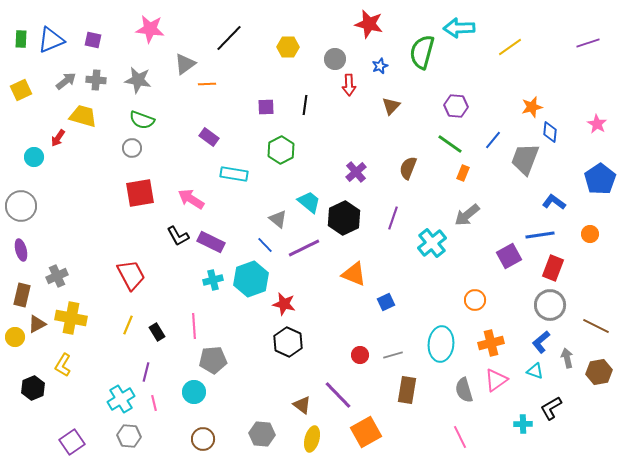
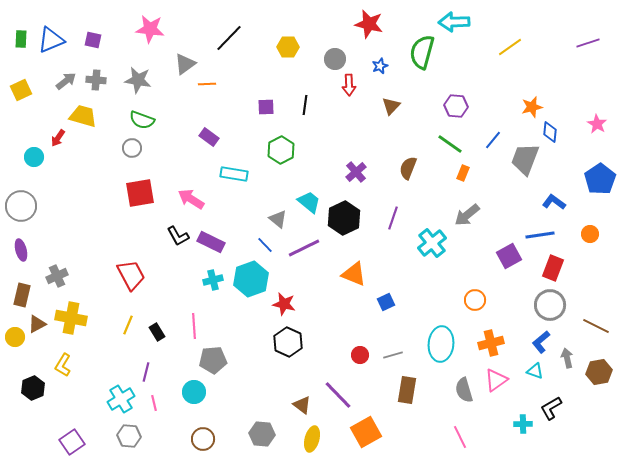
cyan arrow at (459, 28): moved 5 px left, 6 px up
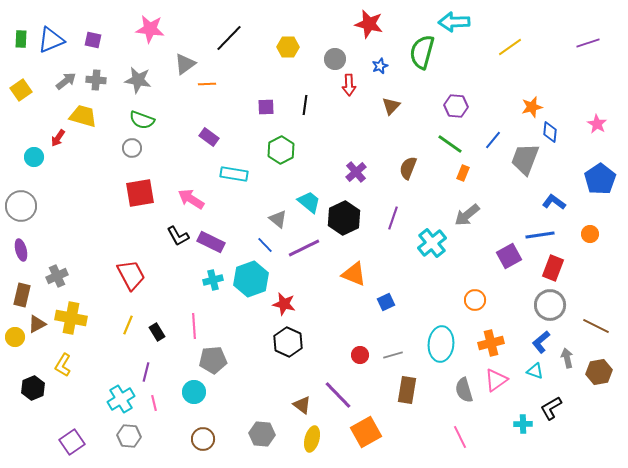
yellow square at (21, 90): rotated 10 degrees counterclockwise
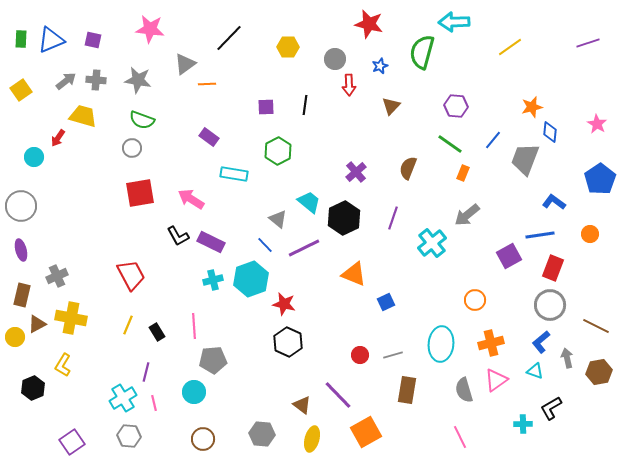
green hexagon at (281, 150): moved 3 px left, 1 px down
cyan cross at (121, 399): moved 2 px right, 1 px up
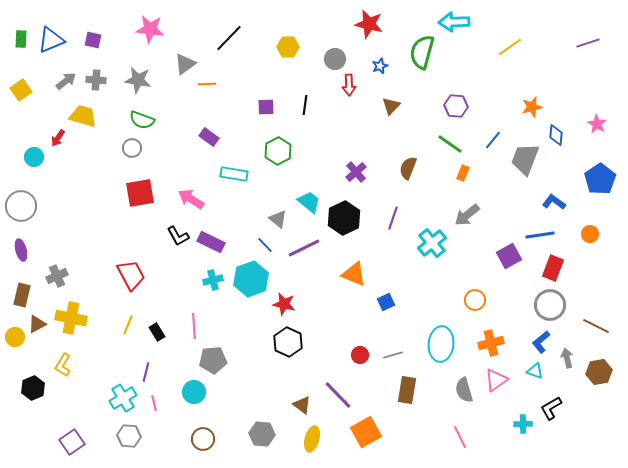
blue diamond at (550, 132): moved 6 px right, 3 px down
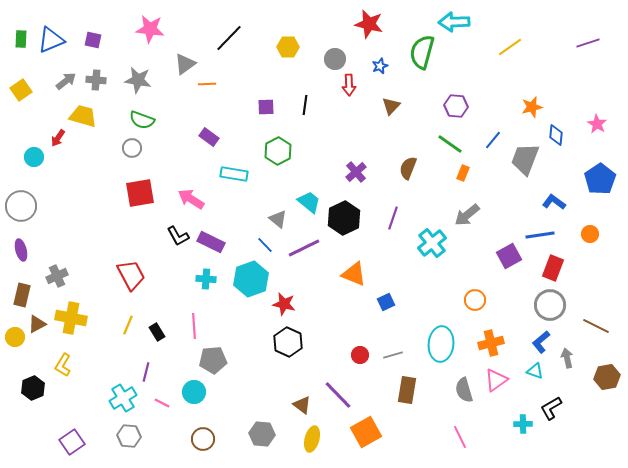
cyan cross at (213, 280): moved 7 px left, 1 px up; rotated 18 degrees clockwise
brown hexagon at (599, 372): moved 8 px right, 5 px down
pink line at (154, 403): moved 8 px right; rotated 49 degrees counterclockwise
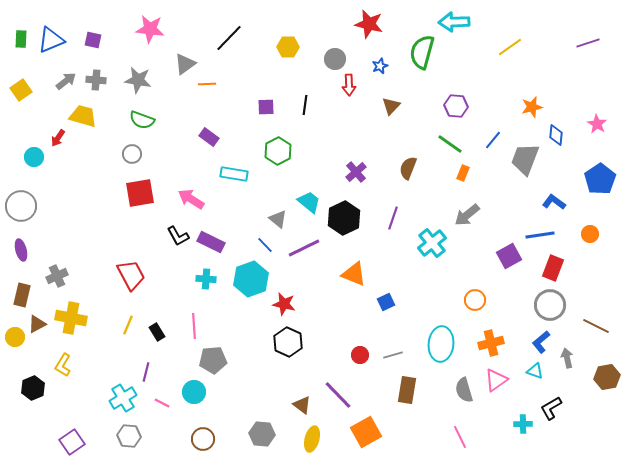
gray circle at (132, 148): moved 6 px down
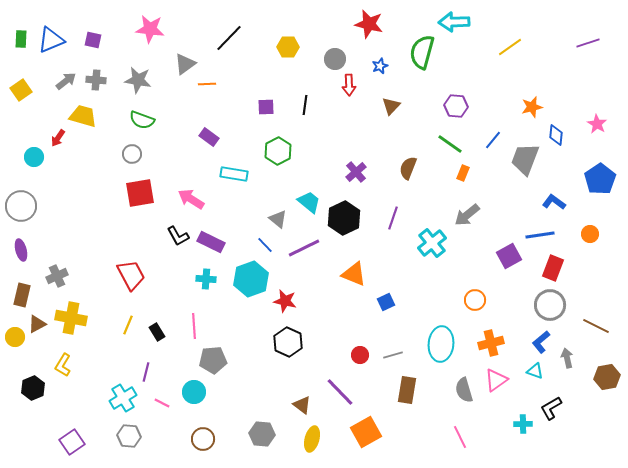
red star at (284, 304): moved 1 px right, 3 px up
purple line at (338, 395): moved 2 px right, 3 px up
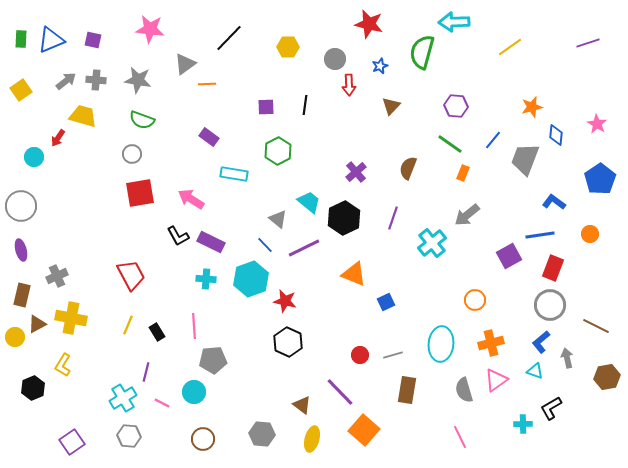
orange square at (366, 432): moved 2 px left, 2 px up; rotated 20 degrees counterclockwise
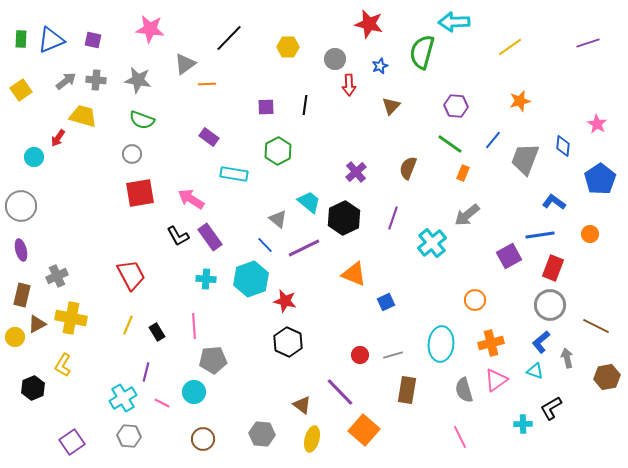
orange star at (532, 107): moved 12 px left, 6 px up
blue diamond at (556, 135): moved 7 px right, 11 px down
purple rectangle at (211, 242): moved 1 px left, 5 px up; rotated 28 degrees clockwise
